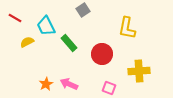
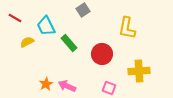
pink arrow: moved 2 px left, 2 px down
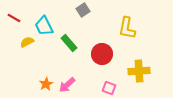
red line: moved 1 px left
cyan trapezoid: moved 2 px left
pink arrow: moved 1 px up; rotated 66 degrees counterclockwise
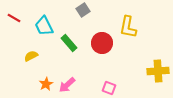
yellow L-shape: moved 1 px right, 1 px up
yellow semicircle: moved 4 px right, 14 px down
red circle: moved 11 px up
yellow cross: moved 19 px right
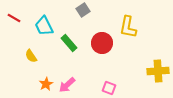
yellow semicircle: rotated 96 degrees counterclockwise
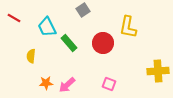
cyan trapezoid: moved 3 px right, 1 px down
red circle: moved 1 px right
yellow semicircle: rotated 40 degrees clockwise
orange star: moved 1 px up; rotated 24 degrees clockwise
pink square: moved 4 px up
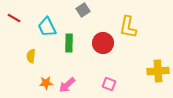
green rectangle: rotated 42 degrees clockwise
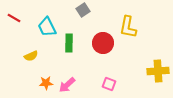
yellow semicircle: rotated 120 degrees counterclockwise
